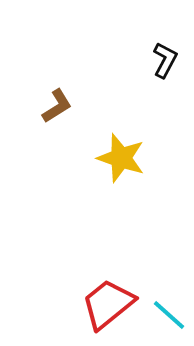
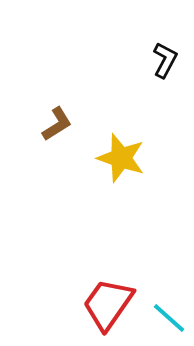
brown L-shape: moved 18 px down
red trapezoid: rotated 16 degrees counterclockwise
cyan line: moved 3 px down
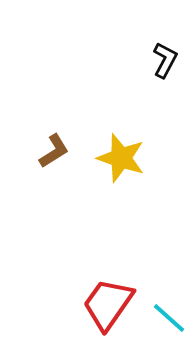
brown L-shape: moved 3 px left, 27 px down
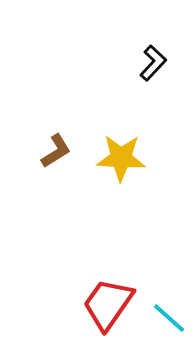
black L-shape: moved 12 px left, 3 px down; rotated 15 degrees clockwise
brown L-shape: moved 2 px right
yellow star: rotated 15 degrees counterclockwise
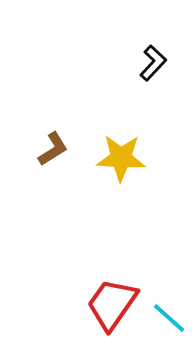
brown L-shape: moved 3 px left, 2 px up
red trapezoid: moved 4 px right
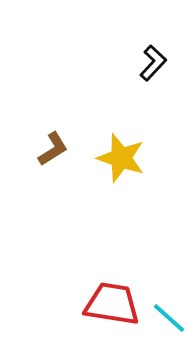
yellow star: rotated 15 degrees clockwise
red trapezoid: rotated 64 degrees clockwise
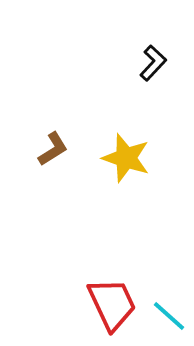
yellow star: moved 5 px right
red trapezoid: rotated 56 degrees clockwise
cyan line: moved 2 px up
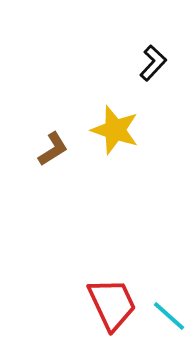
yellow star: moved 11 px left, 28 px up
